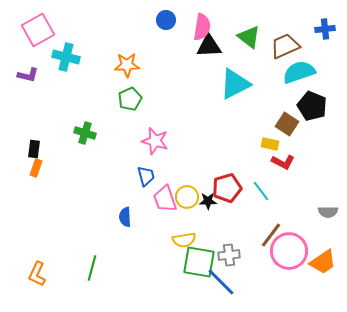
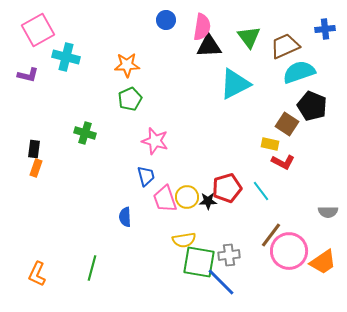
green triangle: rotated 15 degrees clockwise
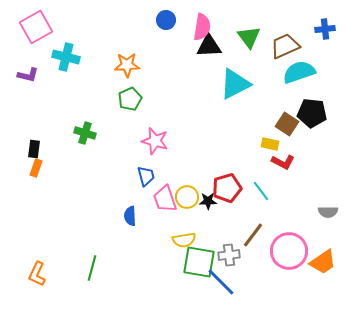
pink square: moved 2 px left, 3 px up
black pentagon: moved 7 px down; rotated 16 degrees counterclockwise
blue semicircle: moved 5 px right, 1 px up
brown line: moved 18 px left
